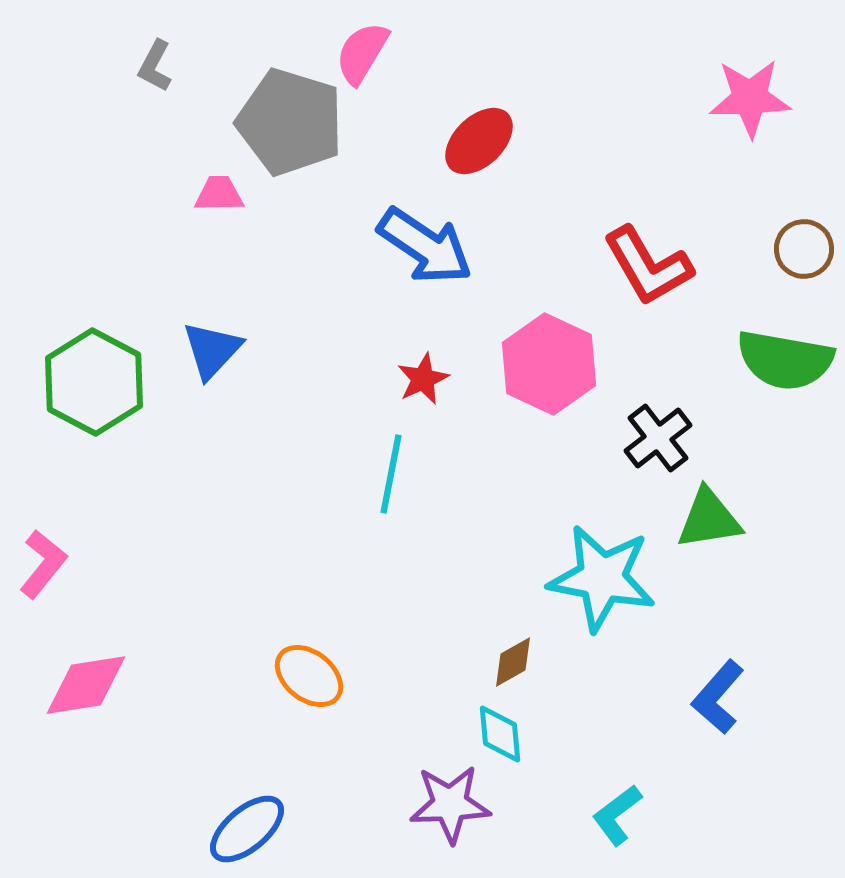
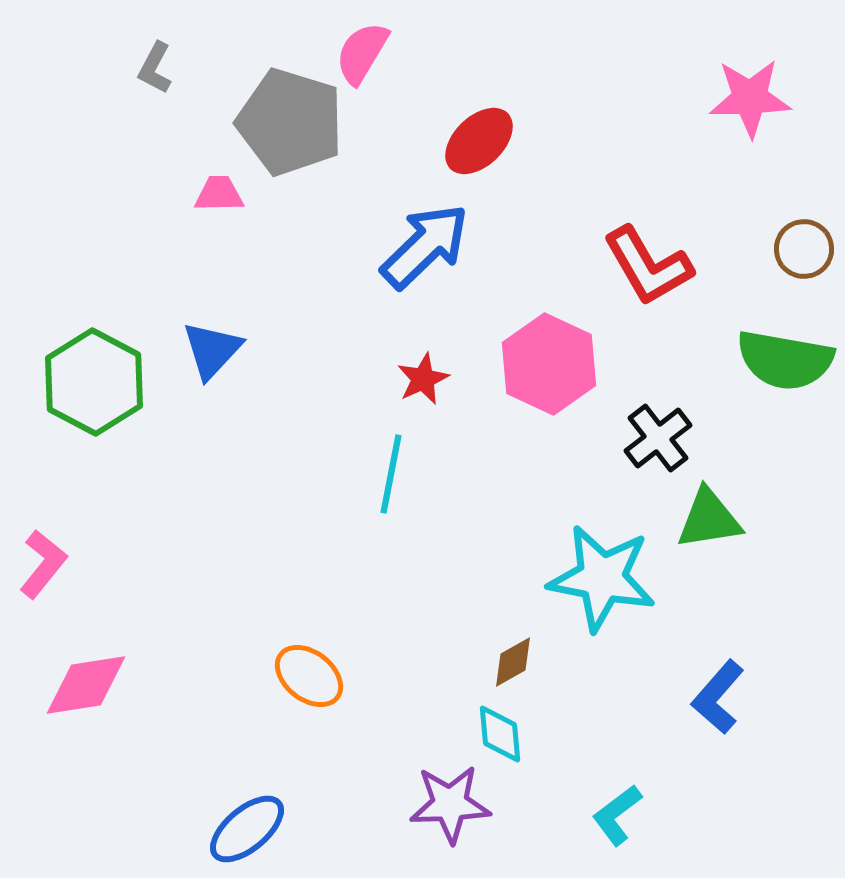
gray L-shape: moved 2 px down
blue arrow: rotated 78 degrees counterclockwise
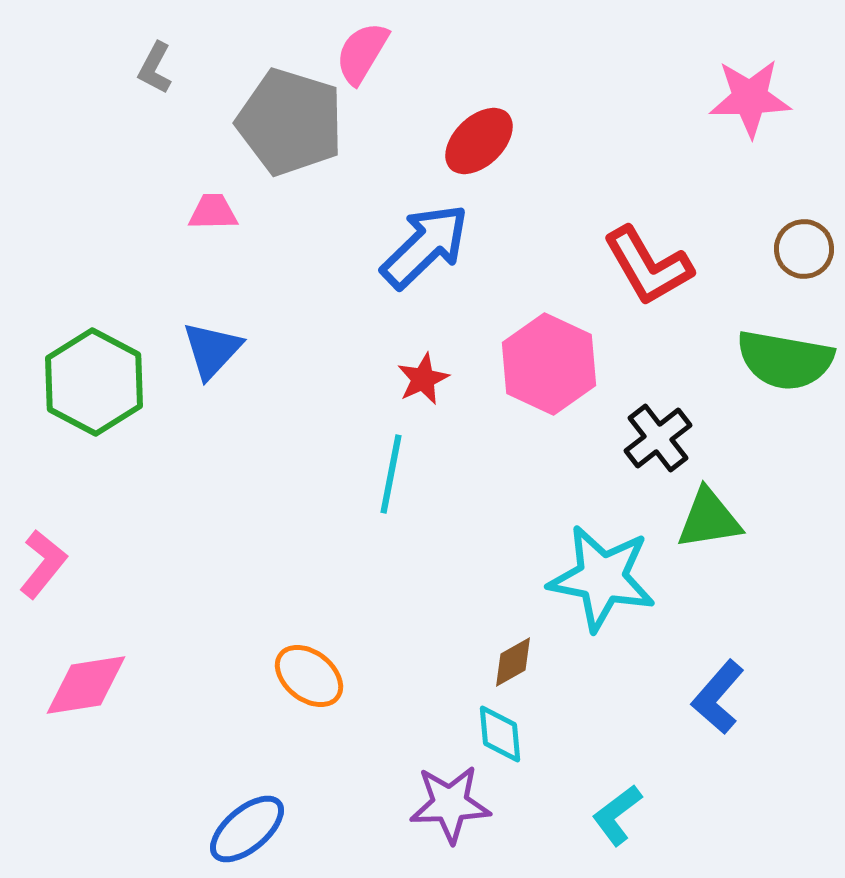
pink trapezoid: moved 6 px left, 18 px down
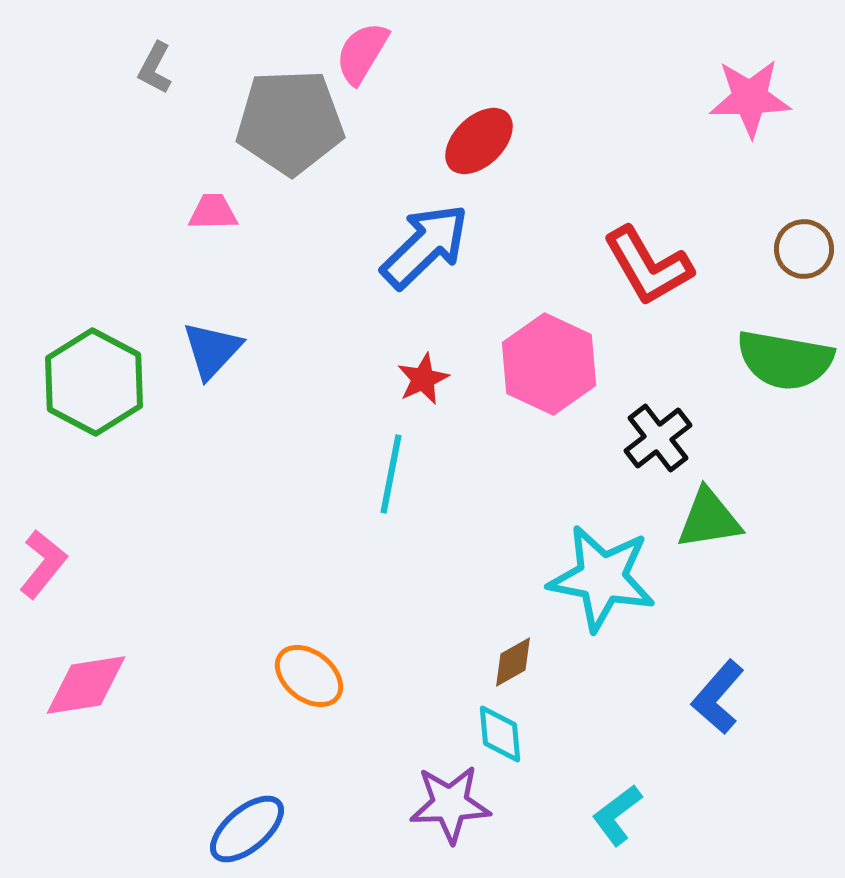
gray pentagon: rotated 19 degrees counterclockwise
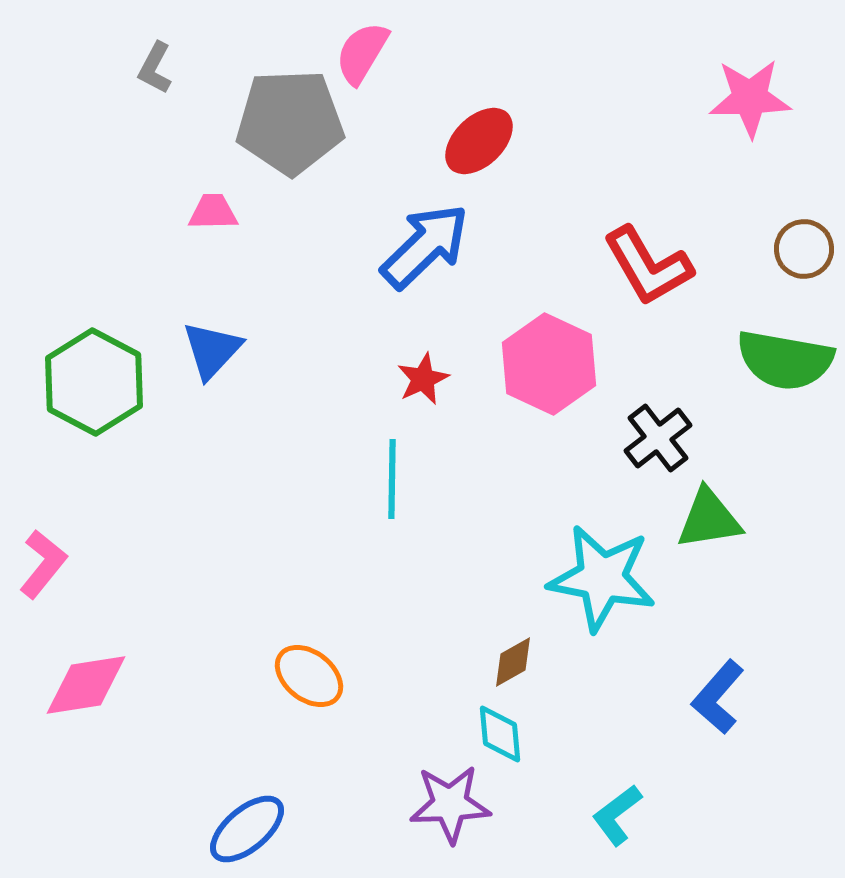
cyan line: moved 1 px right, 5 px down; rotated 10 degrees counterclockwise
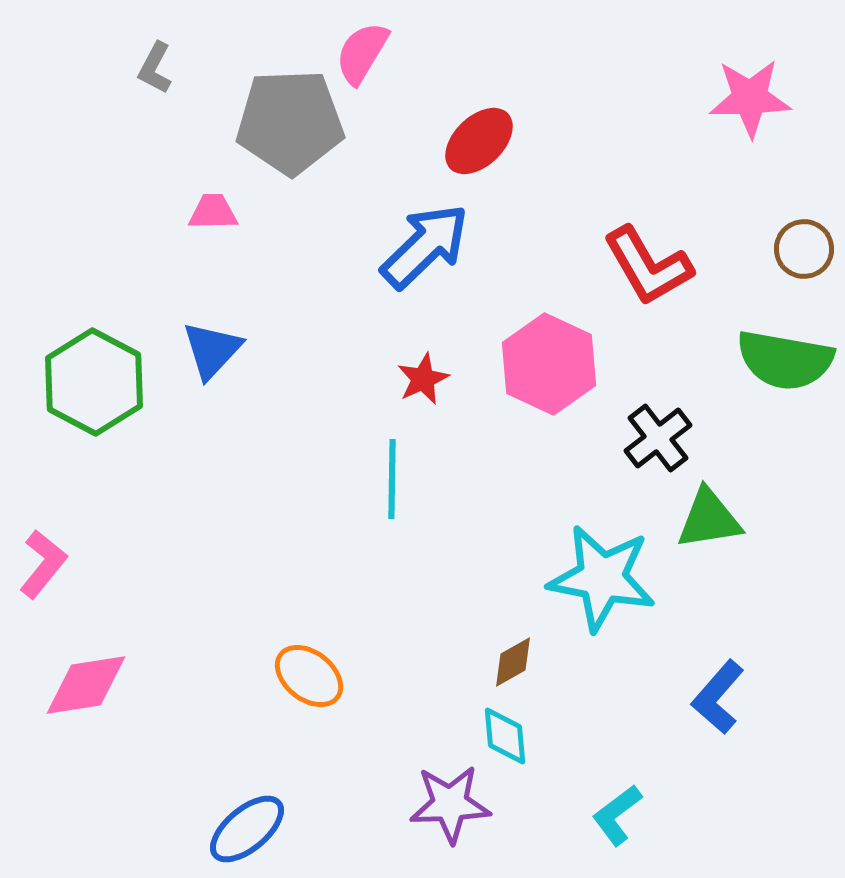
cyan diamond: moved 5 px right, 2 px down
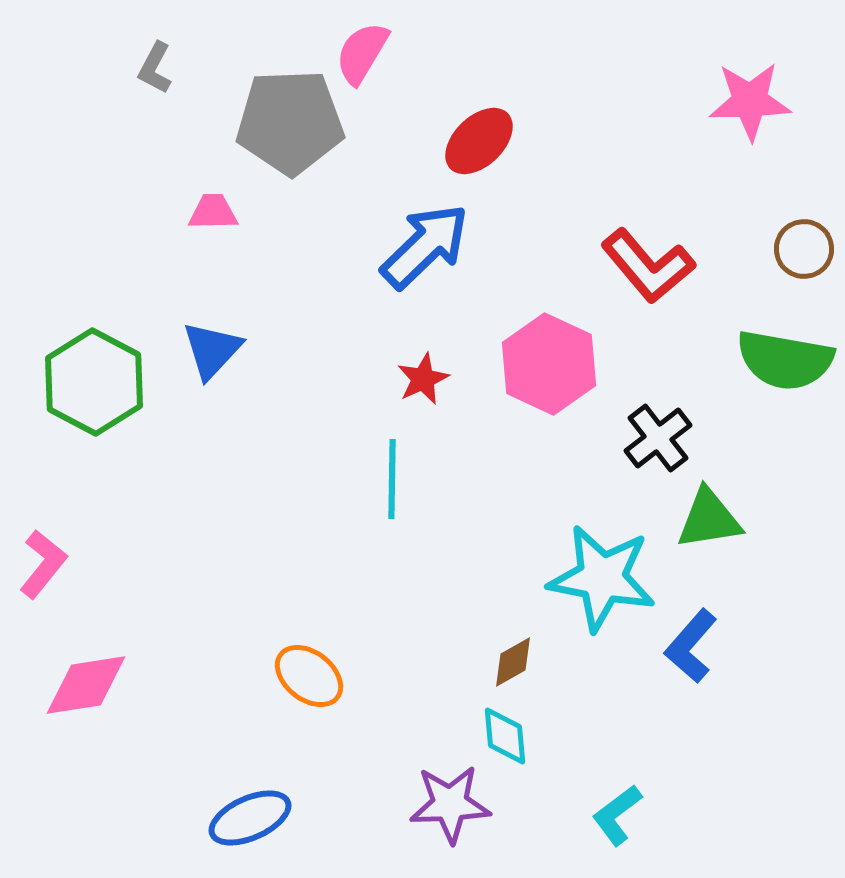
pink star: moved 3 px down
red L-shape: rotated 10 degrees counterclockwise
blue L-shape: moved 27 px left, 51 px up
blue ellipse: moved 3 px right, 11 px up; rotated 16 degrees clockwise
